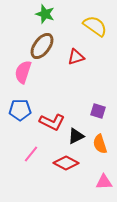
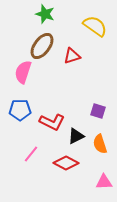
red triangle: moved 4 px left, 1 px up
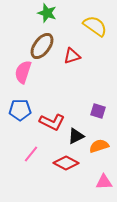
green star: moved 2 px right, 1 px up
orange semicircle: moved 1 px left, 2 px down; rotated 90 degrees clockwise
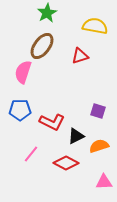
green star: rotated 24 degrees clockwise
yellow semicircle: rotated 25 degrees counterclockwise
red triangle: moved 8 px right
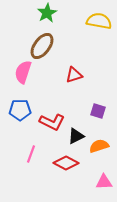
yellow semicircle: moved 4 px right, 5 px up
red triangle: moved 6 px left, 19 px down
pink line: rotated 18 degrees counterclockwise
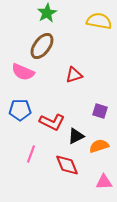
pink semicircle: rotated 85 degrees counterclockwise
purple square: moved 2 px right
red diamond: moved 1 px right, 2 px down; rotated 40 degrees clockwise
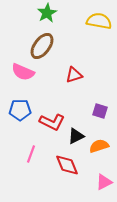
pink triangle: rotated 24 degrees counterclockwise
